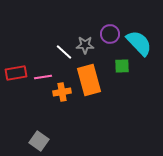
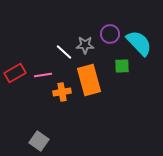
red rectangle: moved 1 px left; rotated 20 degrees counterclockwise
pink line: moved 2 px up
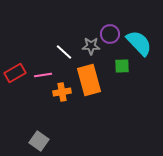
gray star: moved 6 px right, 1 px down
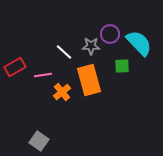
red rectangle: moved 6 px up
orange cross: rotated 30 degrees counterclockwise
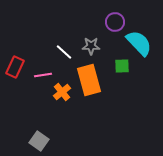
purple circle: moved 5 px right, 12 px up
red rectangle: rotated 35 degrees counterclockwise
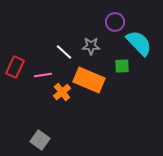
orange rectangle: rotated 52 degrees counterclockwise
gray square: moved 1 px right, 1 px up
